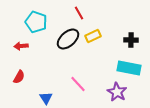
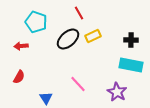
cyan rectangle: moved 2 px right, 3 px up
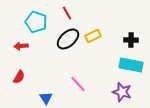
red line: moved 12 px left
purple star: moved 5 px right; rotated 12 degrees counterclockwise
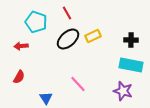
purple star: moved 1 px right, 1 px up
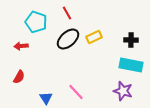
yellow rectangle: moved 1 px right, 1 px down
pink line: moved 2 px left, 8 px down
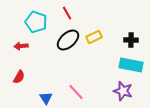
black ellipse: moved 1 px down
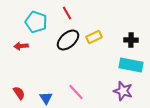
red semicircle: moved 16 px down; rotated 64 degrees counterclockwise
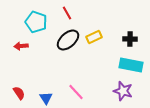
black cross: moved 1 px left, 1 px up
